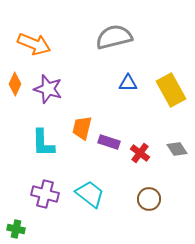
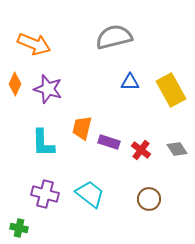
blue triangle: moved 2 px right, 1 px up
red cross: moved 1 px right, 3 px up
green cross: moved 3 px right, 1 px up
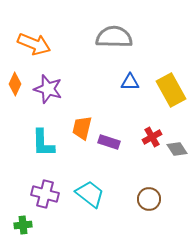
gray semicircle: rotated 15 degrees clockwise
red cross: moved 11 px right, 13 px up; rotated 24 degrees clockwise
green cross: moved 4 px right, 3 px up; rotated 18 degrees counterclockwise
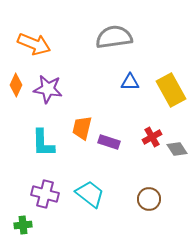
gray semicircle: rotated 9 degrees counterclockwise
orange diamond: moved 1 px right, 1 px down
purple star: rotated 8 degrees counterclockwise
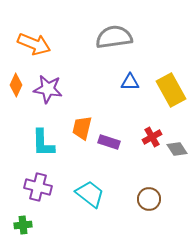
purple cross: moved 7 px left, 7 px up
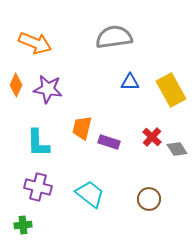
orange arrow: moved 1 px right, 1 px up
red cross: rotated 18 degrees counterclockwise
cyan L-shape: moved 5 px left
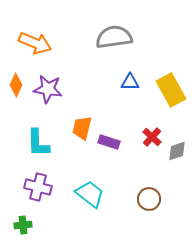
gray diamond: moved 2 px down; rotated 75 degrees counterclockwise
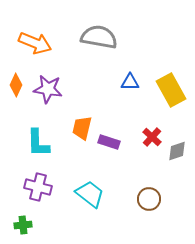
gray semicircle: moved 15 px left; rotated 18 degrees clockwise
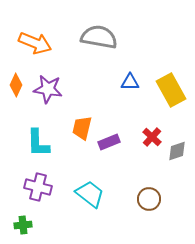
purple rectangle: rotated 40 degrees counterclockwise
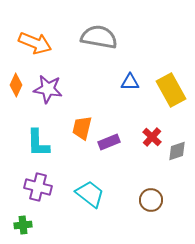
brown circle: moved 2 px right, 1 px down
